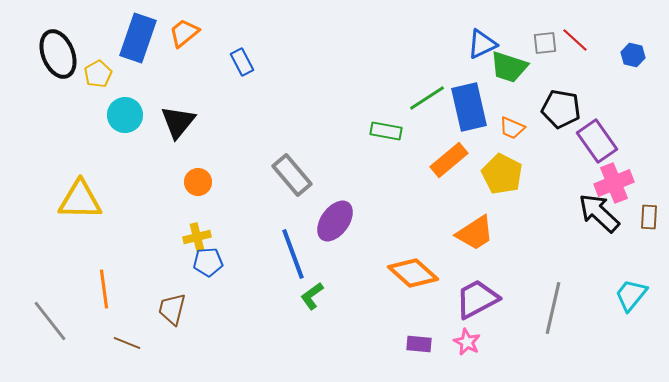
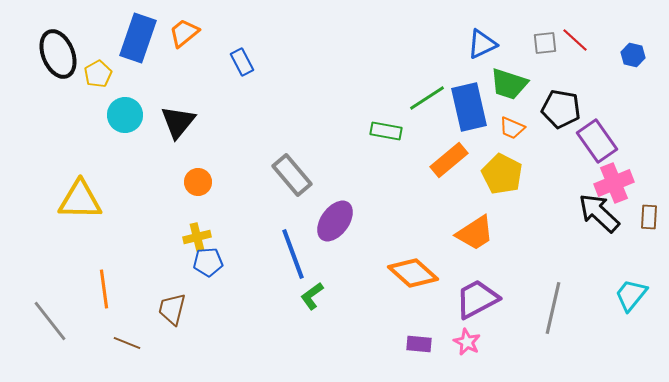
green trapezoid at (509, 67): moved 17 px down
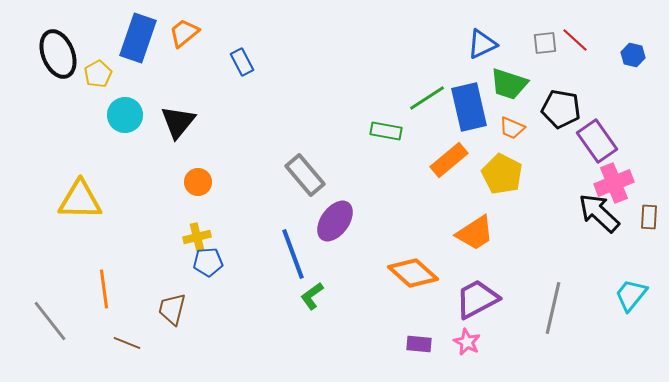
gray rectangle at (292, 175): moved 13 px right
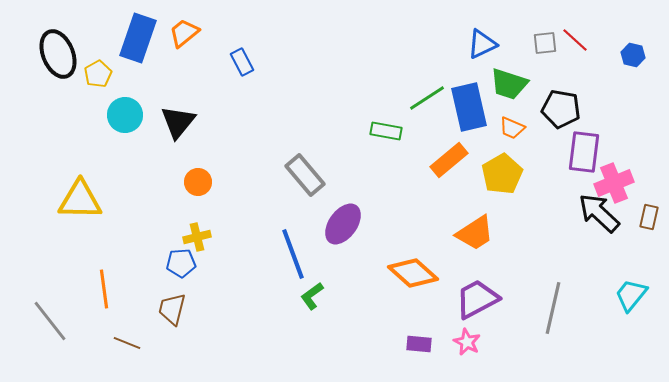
purple rectangle at (597, 141): moved 13 px left, 11 px down; rotated 42 degrees clockwise
yellow pentagon at (502, 174): rotated 15 degrees clockwise
brown rectangle at (649, 217): rotated 10 degrees clockwise
purple ellipse at (335, 221): moved 8 px right, 3 px down
blue pentagon at (208, 262): moved 27 px left, 1 px down
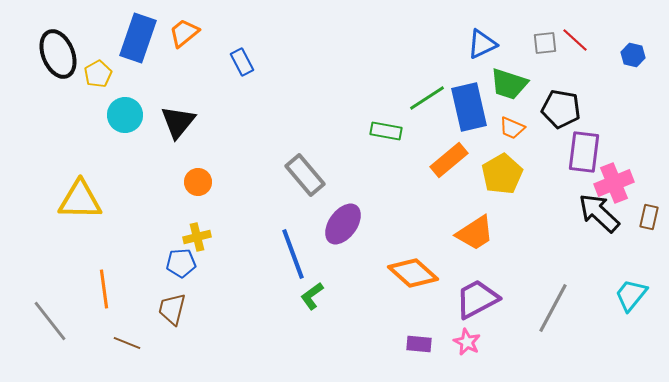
gray line at (553, 308): rotated 15 degrees clockwise
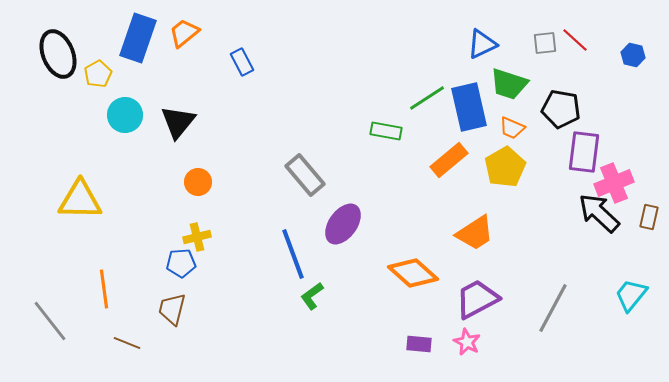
yellow pentagon at (502, 174): moved 3 px right, 7 px up
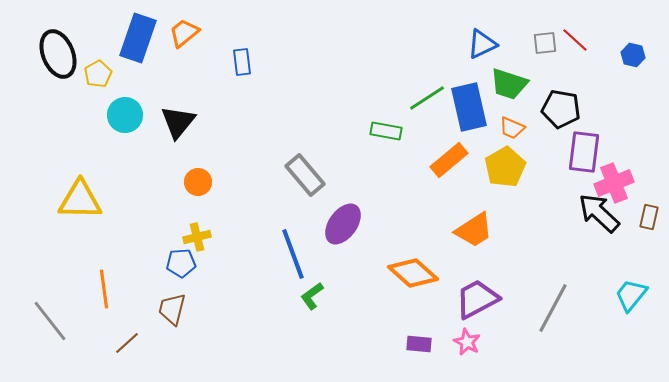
blue rectangle at (242, 62): rotated 20 degrees clockwise
orange trapezoid at (475, 233): moved 1 px left, 3 px up
brown line at (127, 343): rotated 64 degrees counterclockwise
